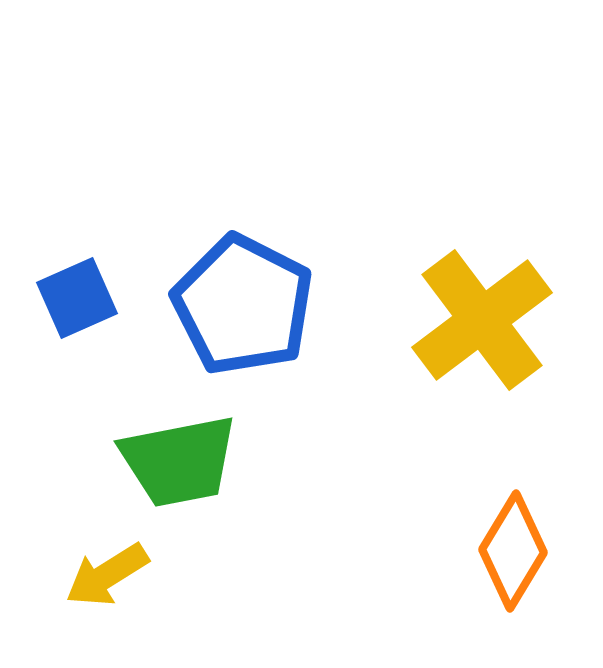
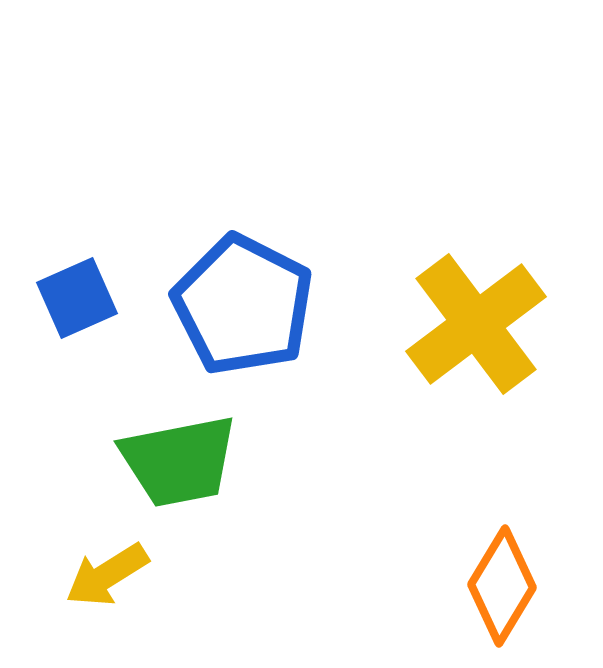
yellow cross: moved 6 px left, 4 px down
orange diamond: moved 11 px left, 35 px down
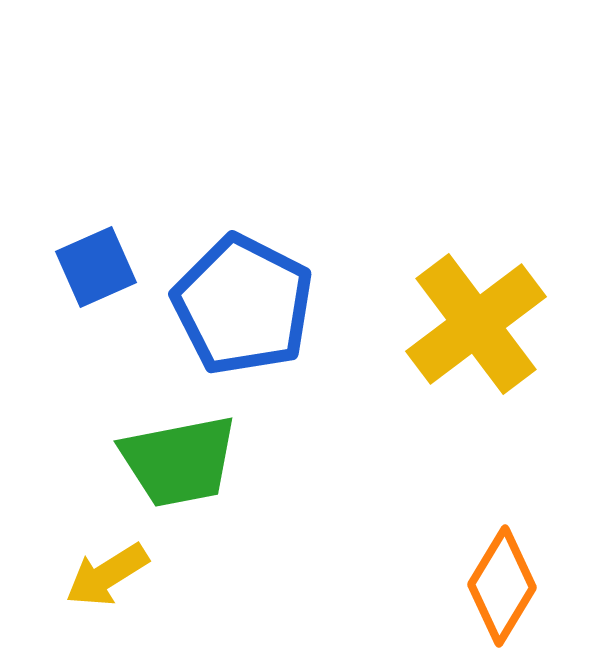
blue square: moved 19 px right, 31 px up
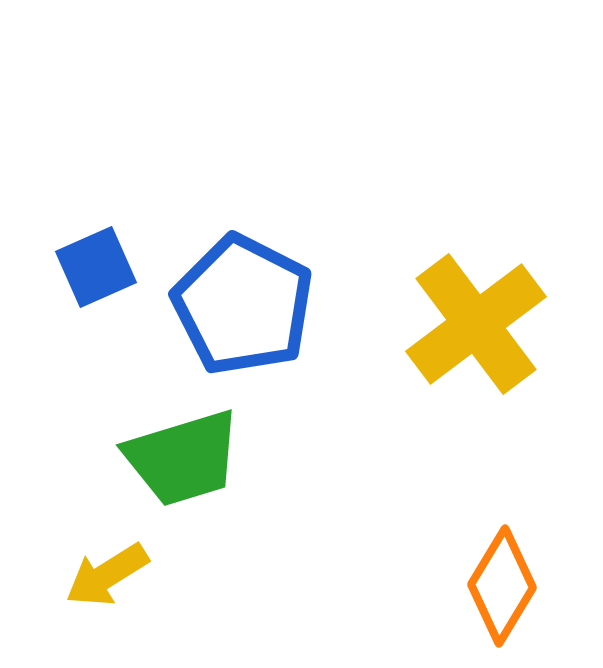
green trapezoid: moved 4 px right, 3 px up; rotated 6 degrees counterclockwise
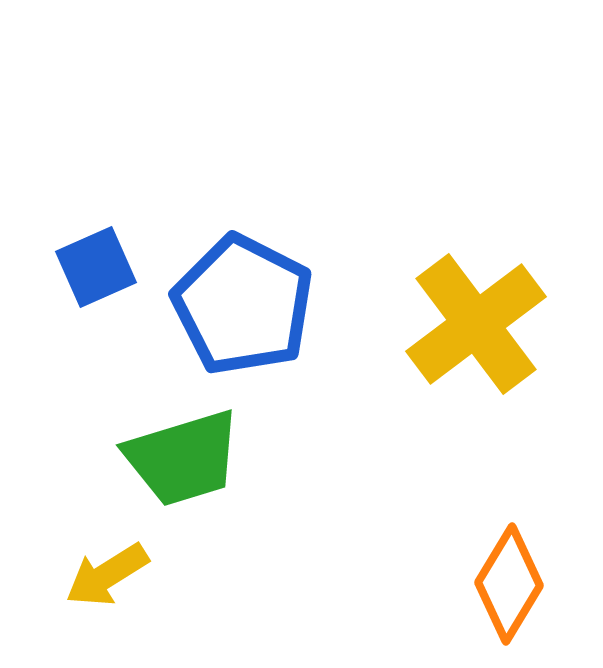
orange diamond: moved 7 px right, 2 px up
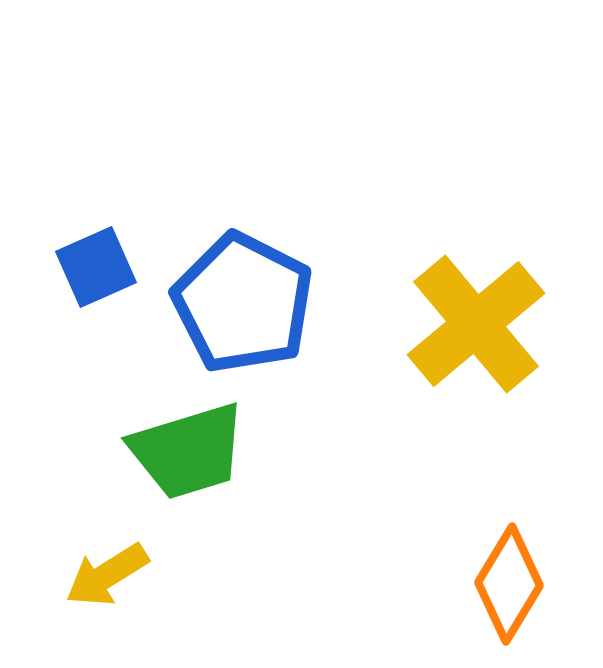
blue pentagon: moved 2 px up
yellow cross: rotated 3 degrees counterclockwise
green trapezoid: moved 5 px right, 7 px up
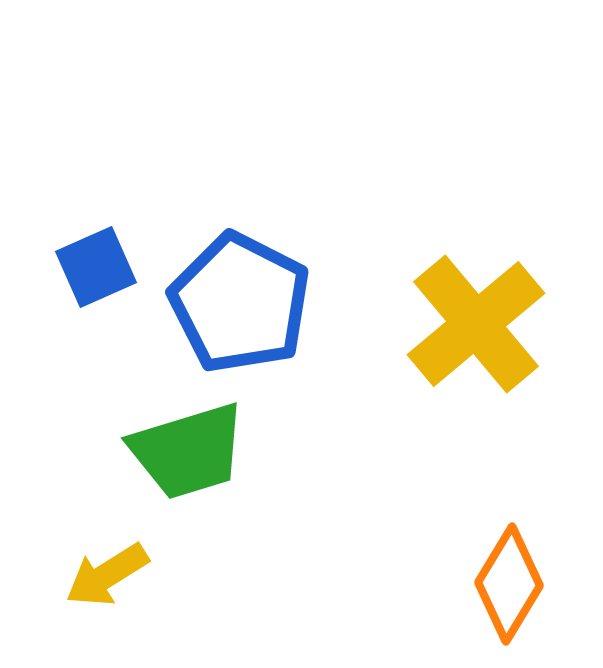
blue pentagon: moved 3 px left
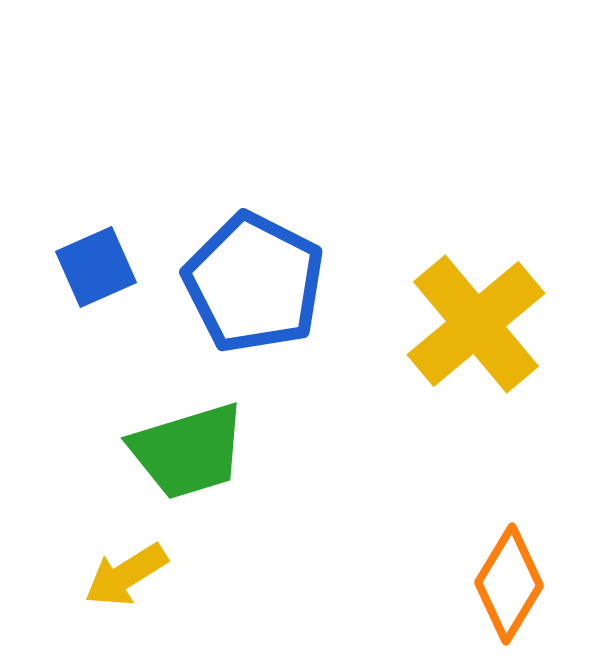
blue pentagon: moved 14 px right, 20 px up
yellow arrow: moved 19 px right
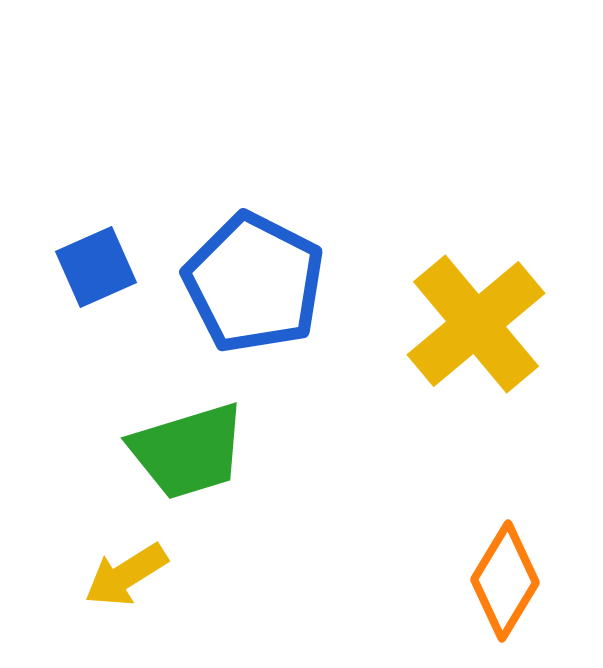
orange diamond: moved 4 px left, 3 px up
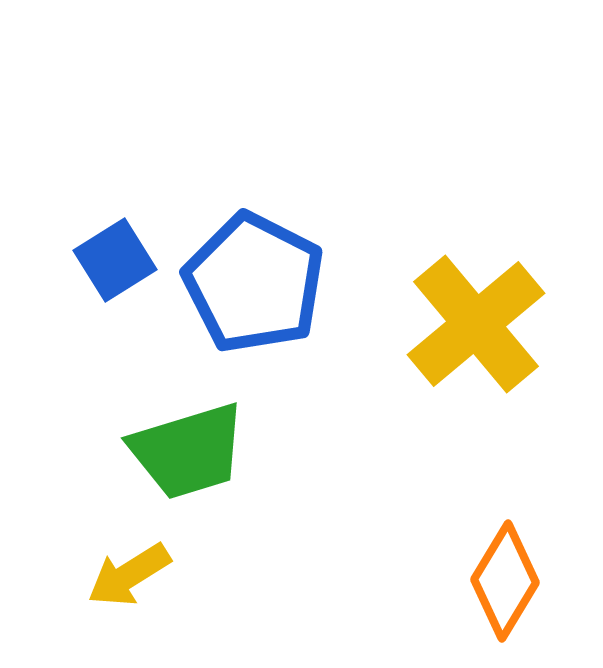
blue square: moved 19 px right, 7 px up; rotated 8 degrees counterclockwise
yellow arrow: moved 3 px right
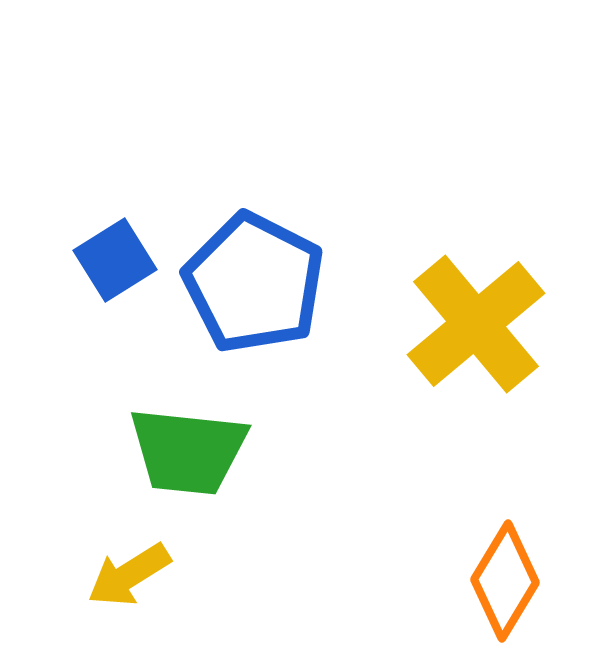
green trapezoid: rotated 23 degrees clockwise
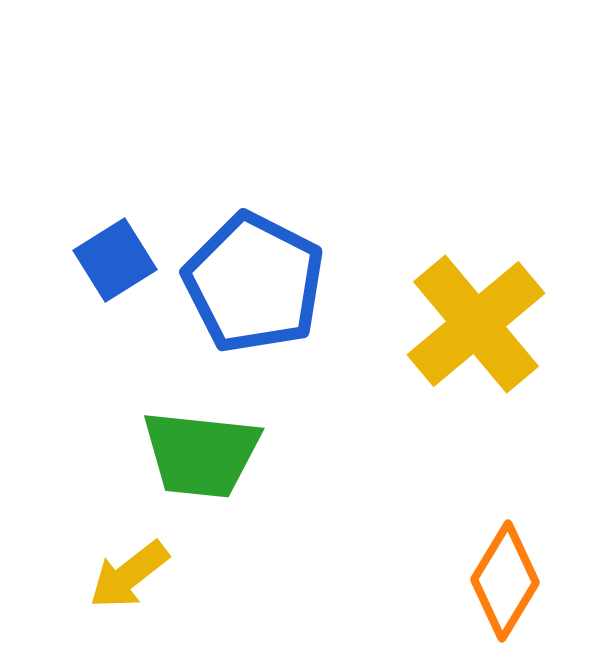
green trapezoid: moved 13 px right, 3 px down
yellow arrow: rotated 6 degrees counterclockwise
